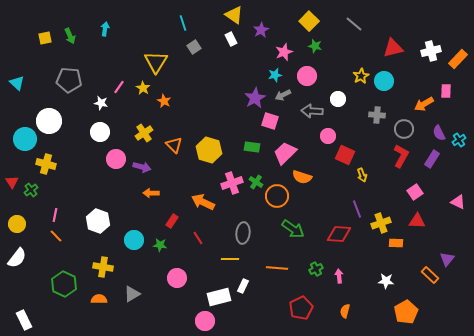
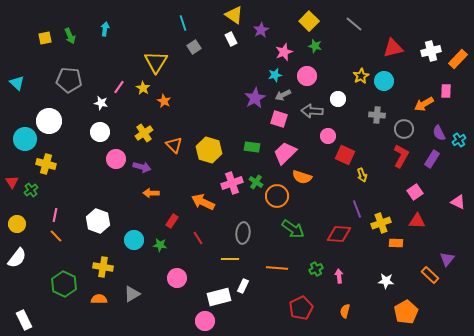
pink square at (270, 121): moved 9 px right, 2 px up
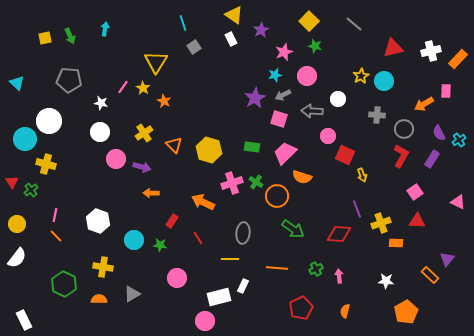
pink line at (119, 87): moved 4 px right
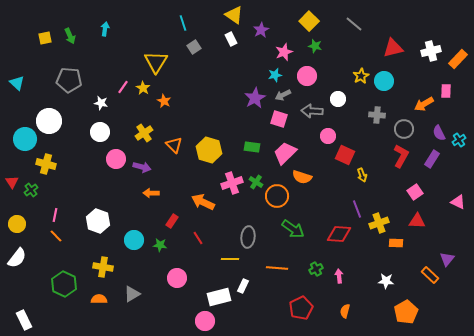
yellow cross at (381, 223): moved 2 px left
gray ellipse at (243, 233): moved 5 px right, 4 px down
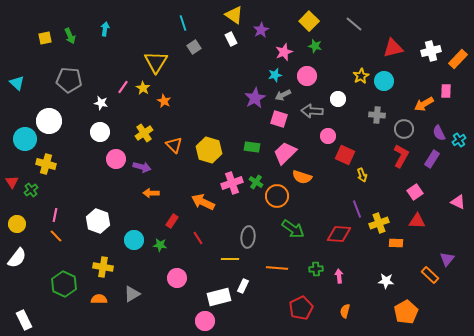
green cross at (316, 269): rotated 24 degrees clockwise
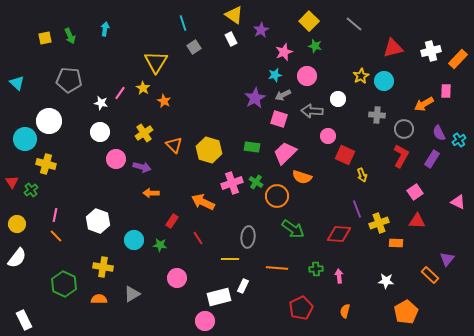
pink line at (123, 87): moved 3 px left, 6 px down
